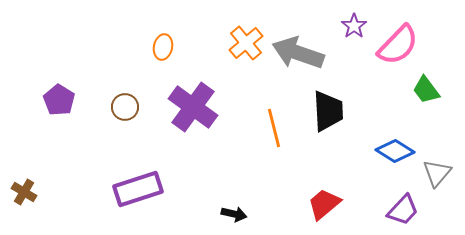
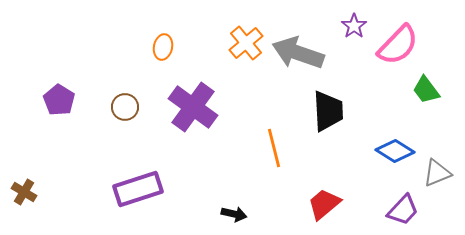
orange line: moved 20 px down
gray triangle: rotated 28 degrees clockwise
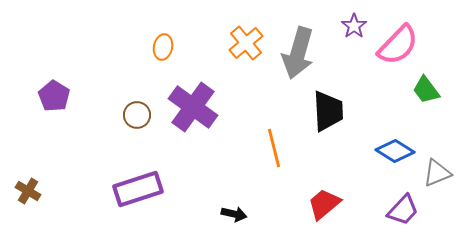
gray arrow: rotated 93 degrees counterclockwise
purple pentagon: moved 5 px left, 4 px up
brown circle: moved 12 px right, 8 px down
brown cross: moved 4 px right, 1 px up
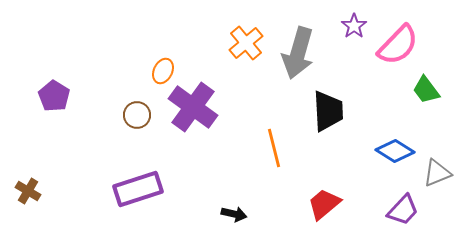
orange ellipse: moved 24 px down; rotated 15 degrees clockwise
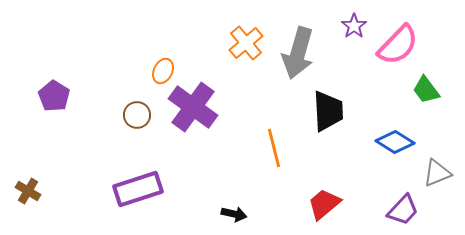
blue diamond: moved 9 px up
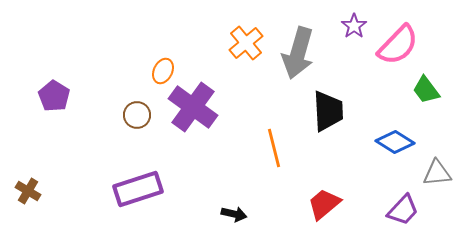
gray triangle: rotated 16 degrees clockwise
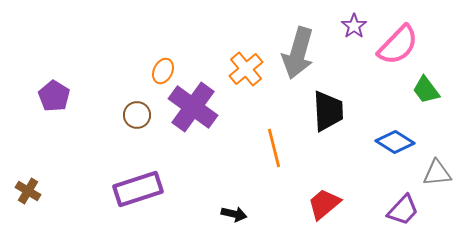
orange cross: moved 26 px down
